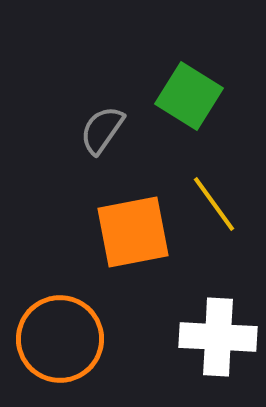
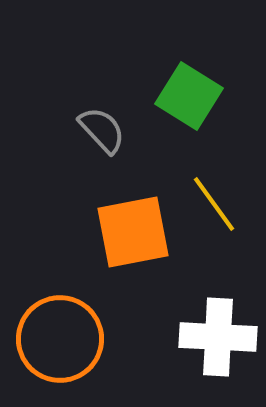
gray semicircle: rotated 102 degrees clockwise
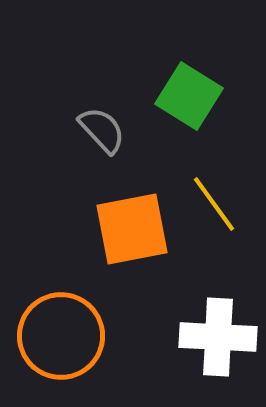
orange square: moved 1 px left, 3 px up
orange circle: moved 1 px right, 3 px up
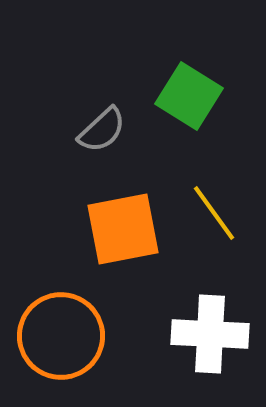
gray semicircle: rotated 90 degrees clockwise
yellow line: moved 9 px down
orange square: moved 9 px left
white cross: moved 8 px left, 3 px up
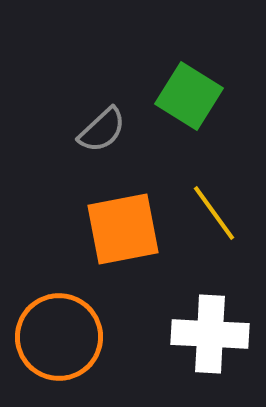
orange circle: moved 2 px left, 1 px down
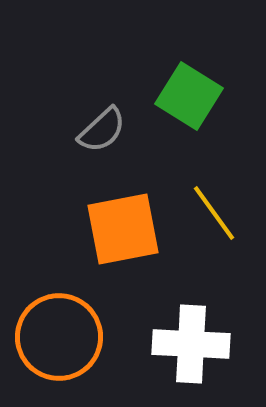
white cross: moved 19 px left, 10 px down
